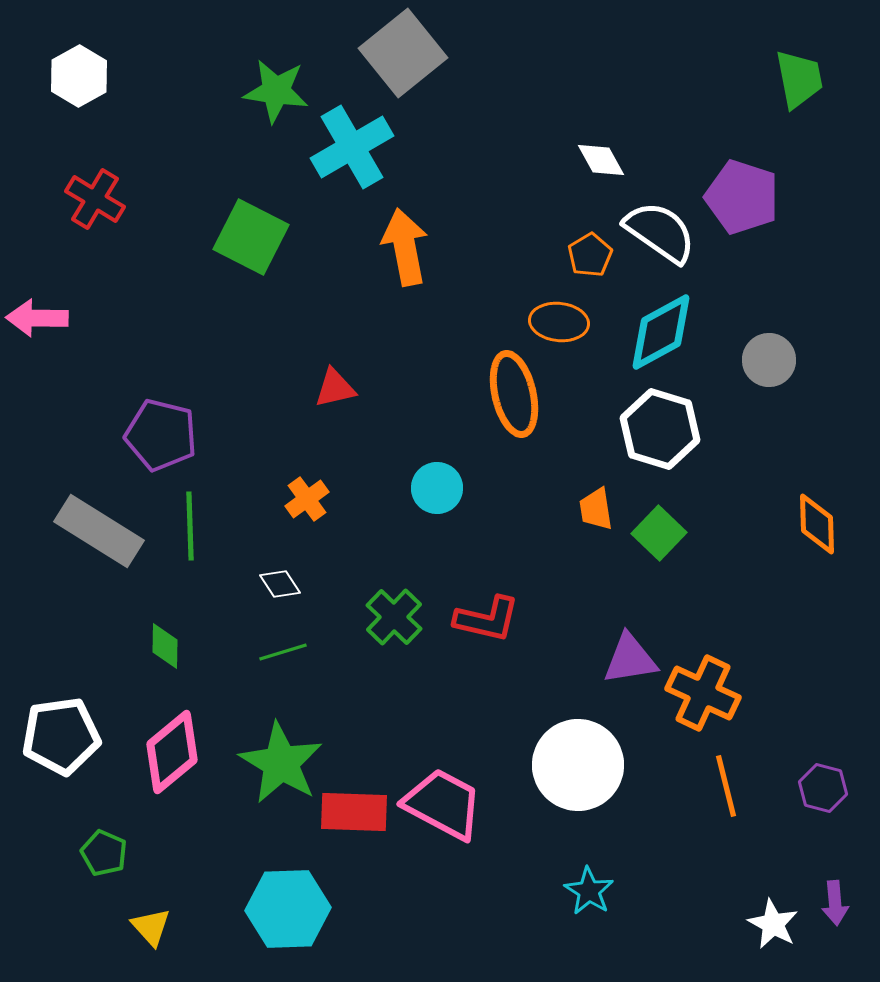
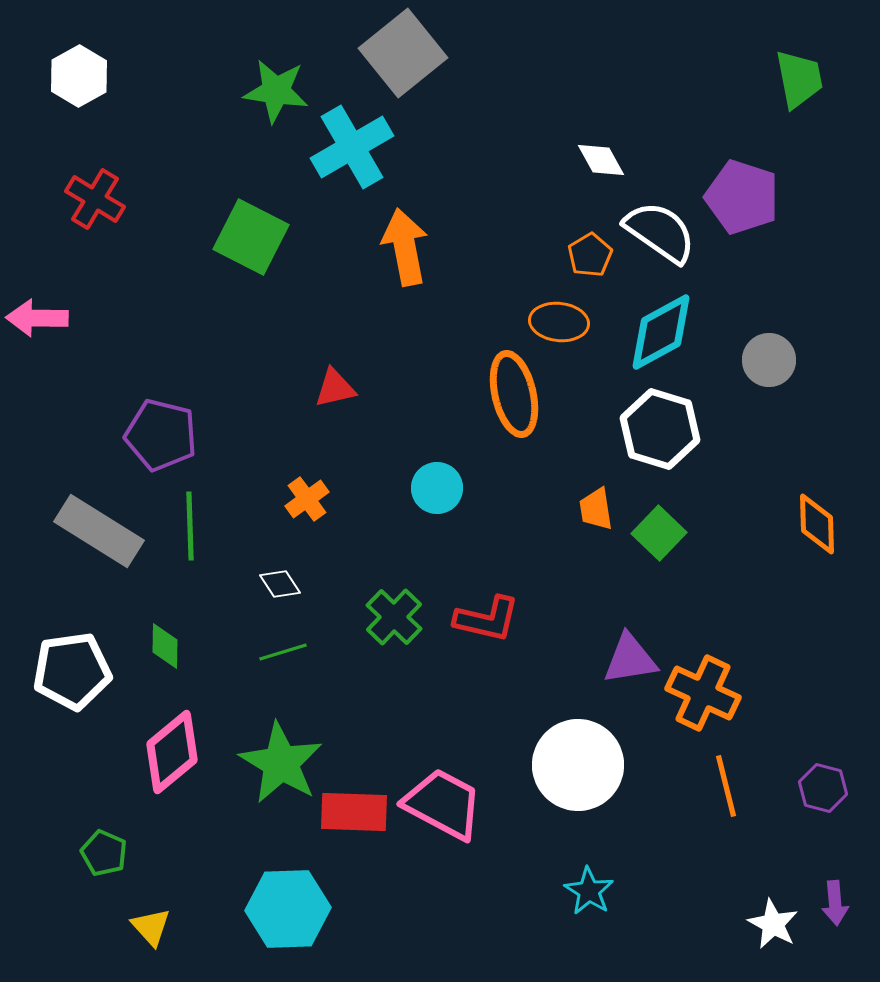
white pentagon at (61, 736): moved 11 px right, 65 px up
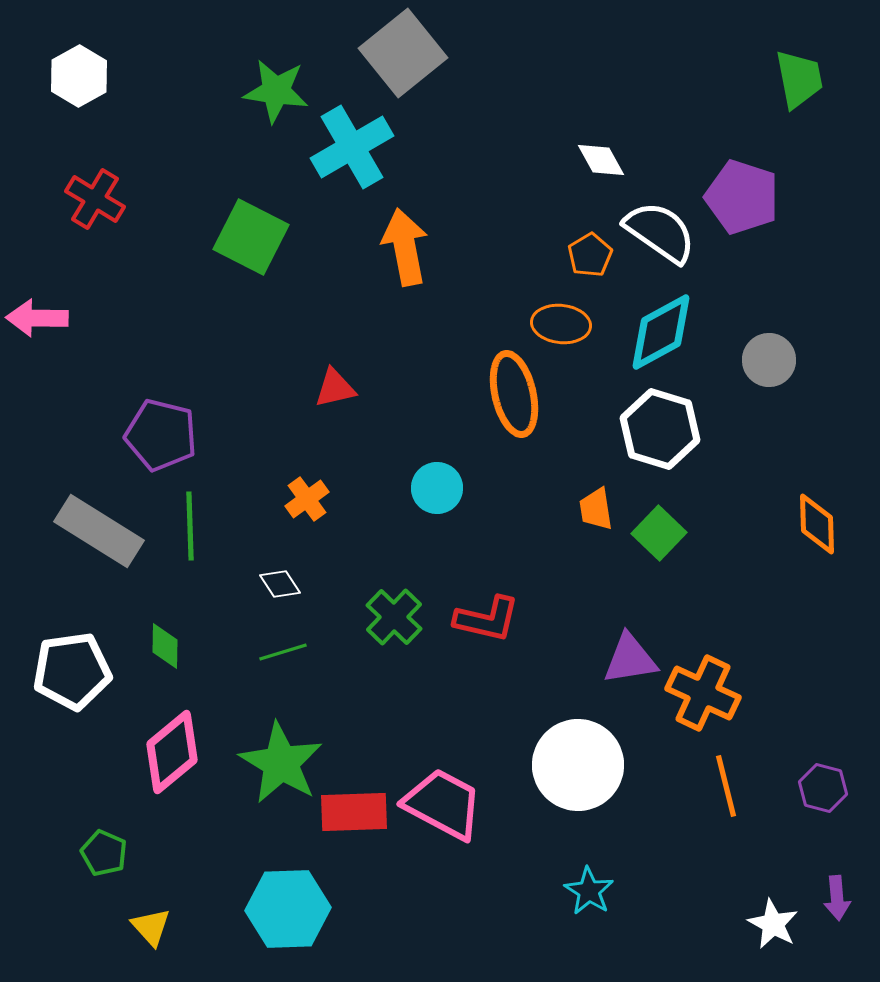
orange ellipse at (559, 322): moved 2 px right, 2 px down
red rectangle at (354, 812): rotated 4 degrees counterclockwise
purple arrow at (835, 903): moved 2 px right, 5 px up
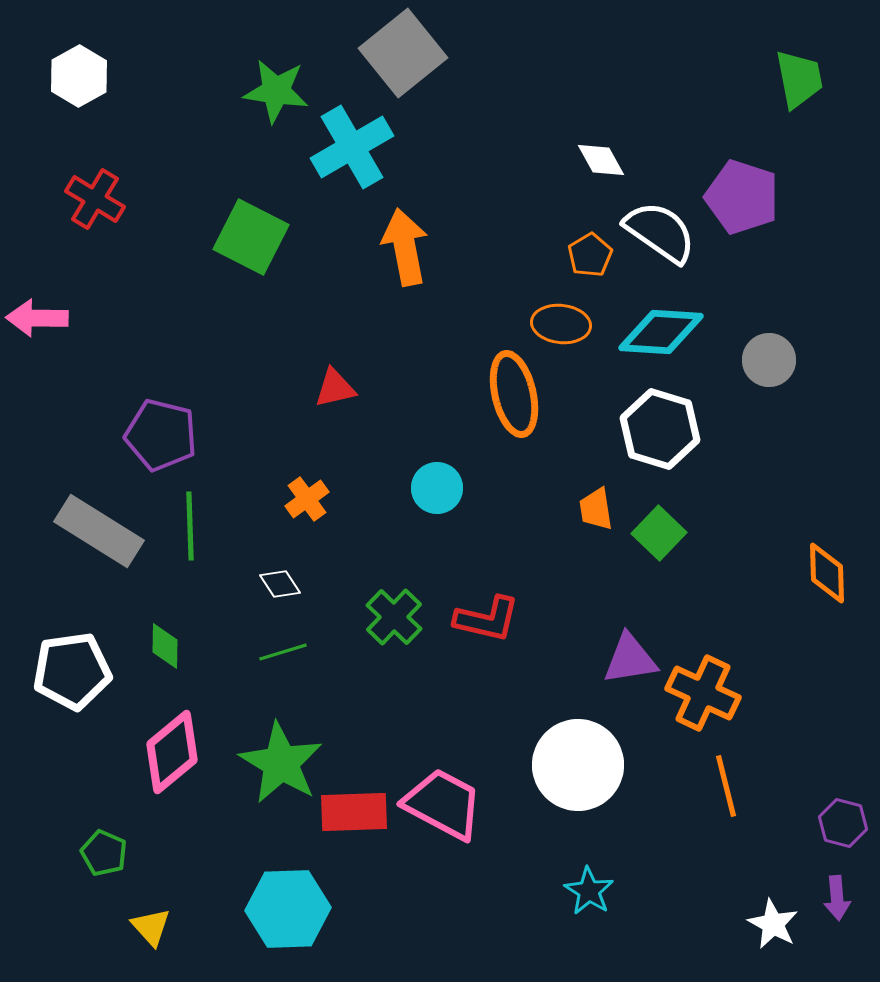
cyan diamond at (661, 332): rotated 32 degrees clockwise
orange diamond at (817, 524): moved 10 px right, 49 px down
purple hexagon at (823, 788): moved 20 px right, 35 px down
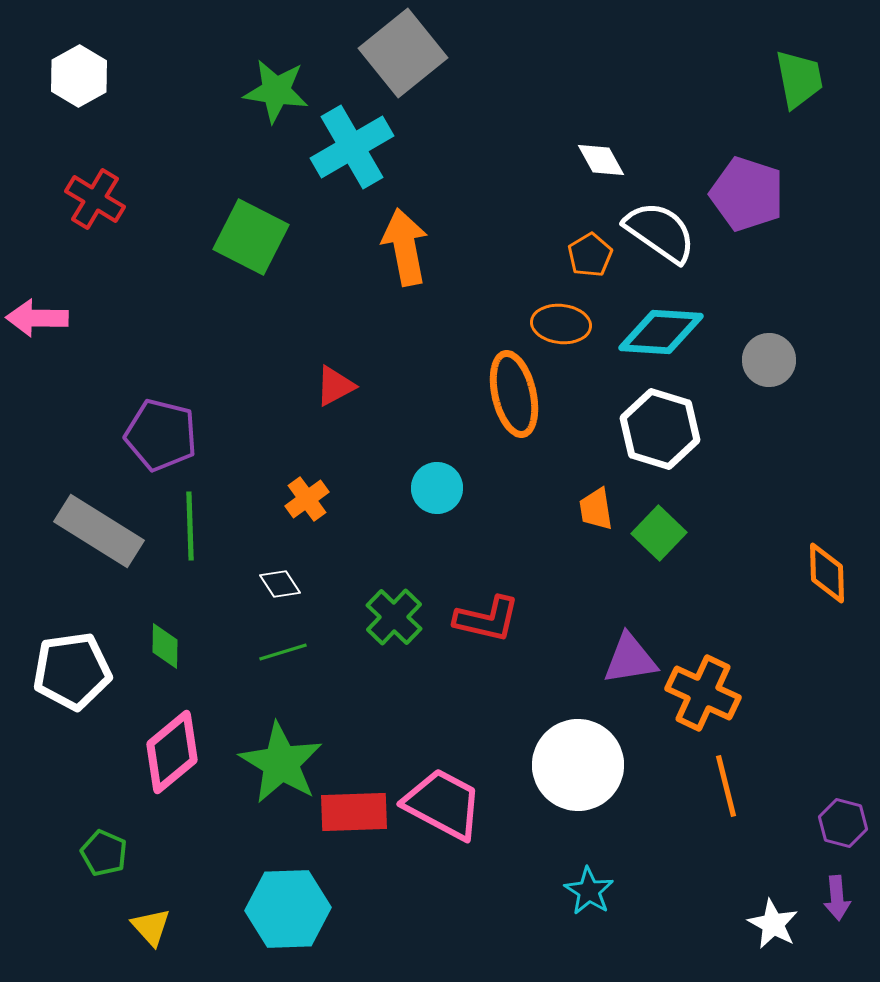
purple pentagon at (742, 197): moved 5 px right, 3 px up
red triangle at (335, 388): moved 2 px up; rotated 15 degrees counterclockwise
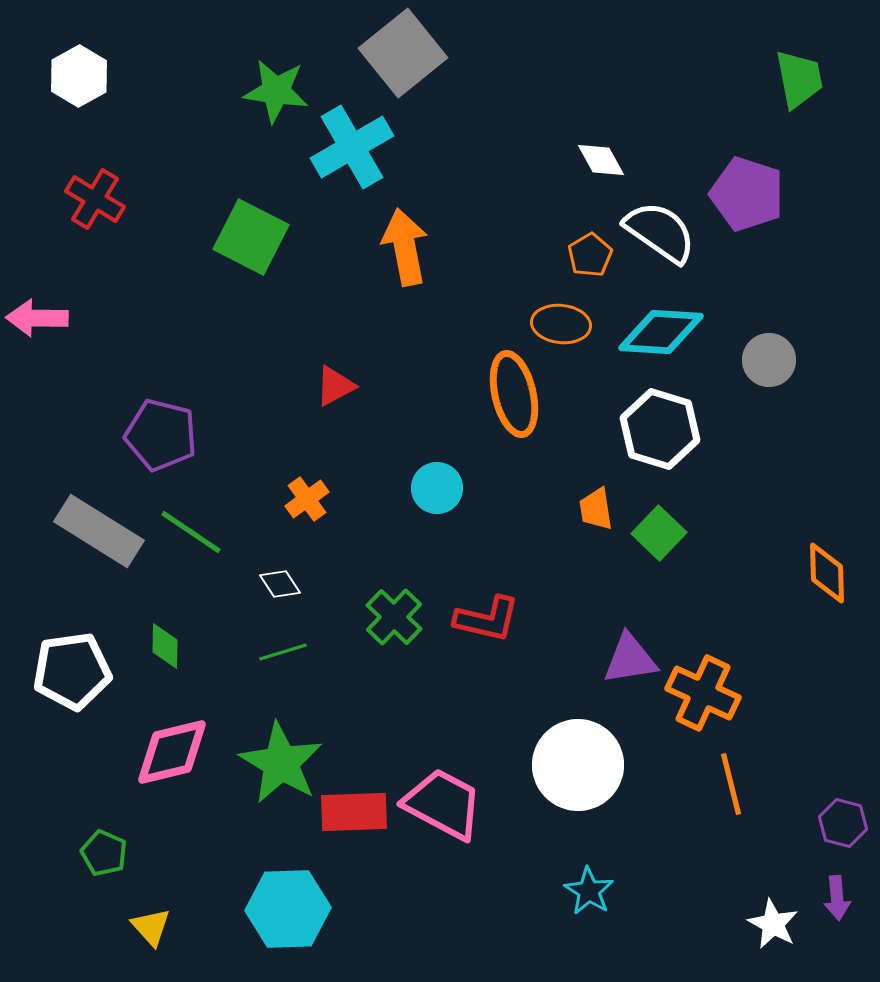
green line at (190, 526): moved 1 px right, 6 px down; rotated 54 degrees counterclockwise
pink diamond at (172, 752): rotated 26 degrees clockwise
orange line at (726, 786): moved 5 px right, 2 px up
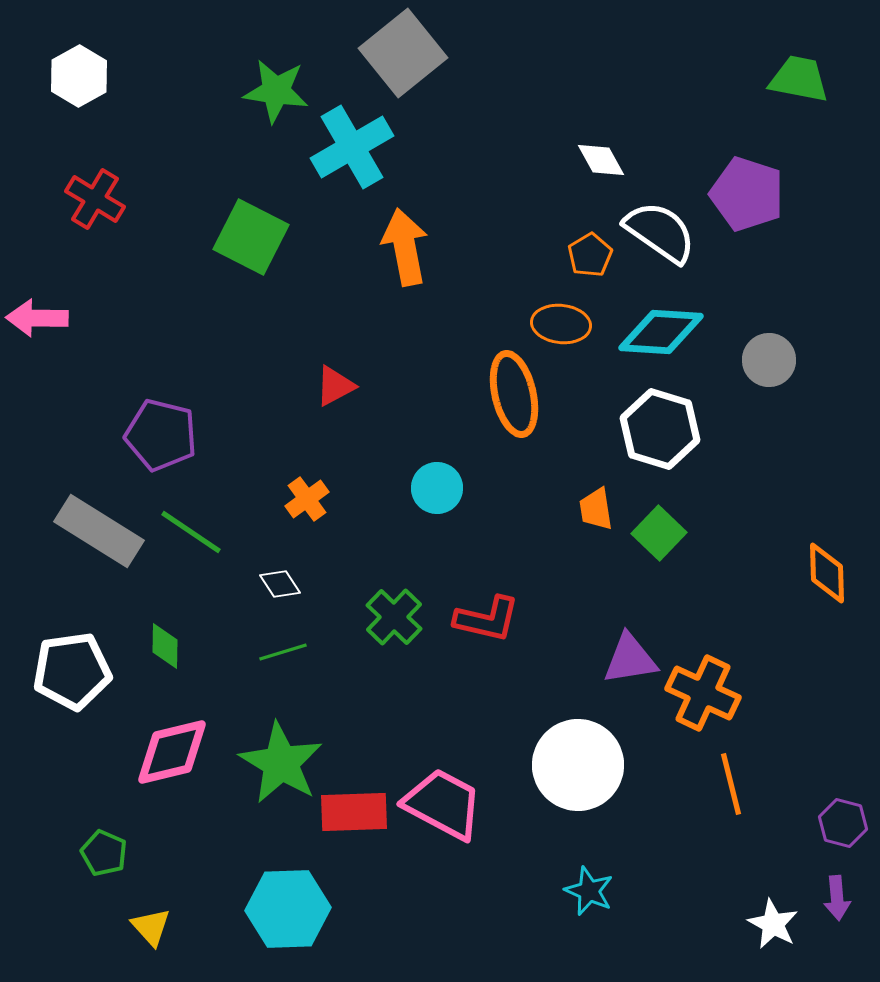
green trapezoid at (799, 79): rotated 68 degrees counterclockwise
cyan star at (589, 891): rotated 9 degrees counterclockwise
